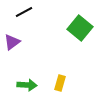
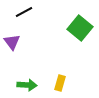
purple triangle: rotated 30 degrees counterclockwise
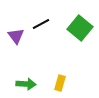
black line: moved 17 px right, 12 px down
purple triangle: moved 4 px right, 6 px up
green arrow: moved 1 px left, 1 px up
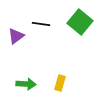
black line: rotated 36 degrees clockwise
green square: moved 6 px up
purple triangle: rotated 30 degrees clockwise
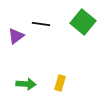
green square: moved 3 px right
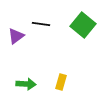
green square: moved 3 px down
yellow rectangle: moved 1 px right, 1 px up
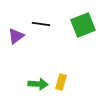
green square: rotated 30 degrees clockwise
green arrow: moved 12 px right
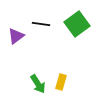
green square: moved 6 px left, 1 px up; rotated 15 degrees counterclockwise
green arrow: rotated 54 degrees clockwise
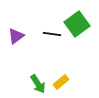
black line: moved 11 px right, 10 px down
yellow rectangle: rotated 35 degrees clockwise
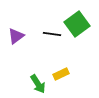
yellow rectangle: moved 8 px up; rotated 14 degrees clockwise
